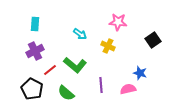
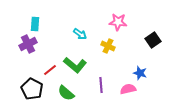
purple cross: moved 7 px left, 7 px up
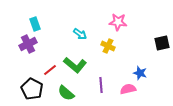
cyan rectangle: rotated 24 degrees counterclockwise
black square: moved 9 px right, 3 px down; rotated 21 degrees clockwise
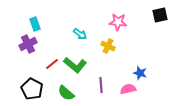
black square: moved 2 px left, 28 px up
red line: moved 2 px right, 6 px up
